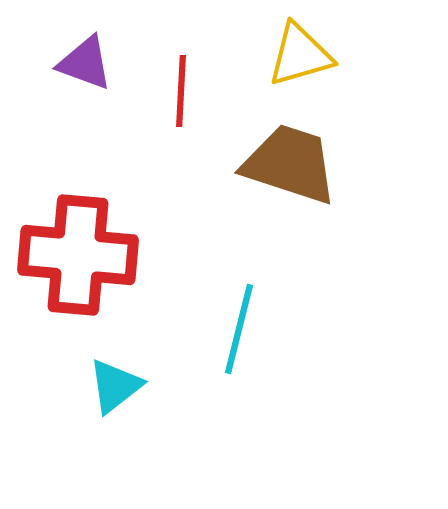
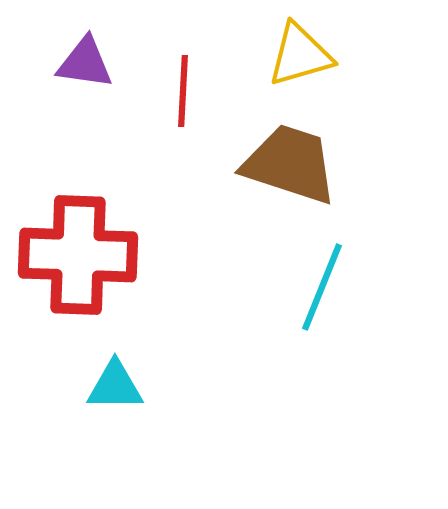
purple triangle: rotated 12 degrees counterclockwise
red line: moved 2 px right
red cross: rotated 3 degrees counterclockwise
cyan line: moved 83 px right, 42 px up; rotated 8 degrees clockwise
cyan triangle: rotated 38 degrees clockwise
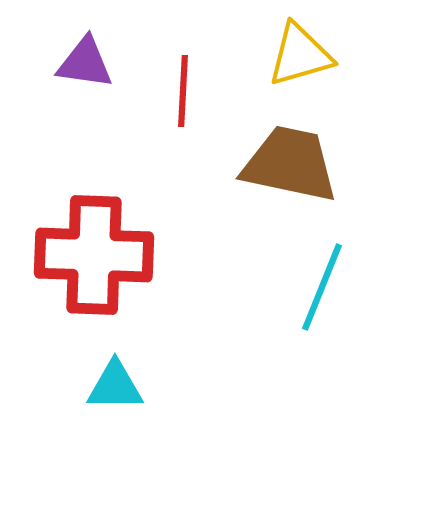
brown trapezoid: rotated 6 degrees counterclockwise
red cross: moved 16 px right
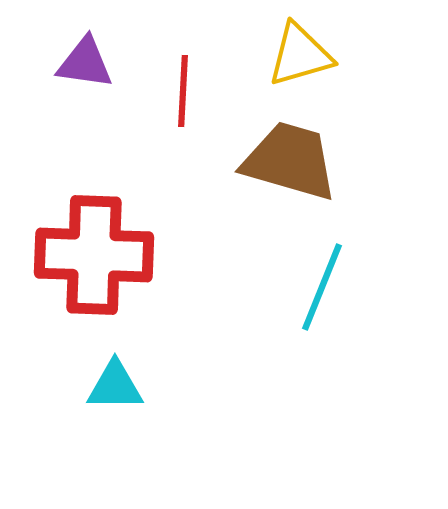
brown trapezoid: moved 3 px up; rotated 4 degrees clockwise
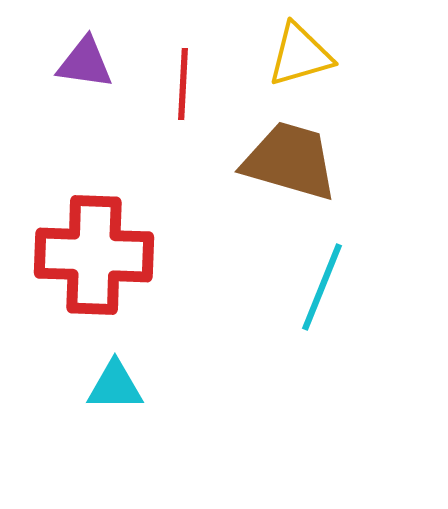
red line: moved 7 px up
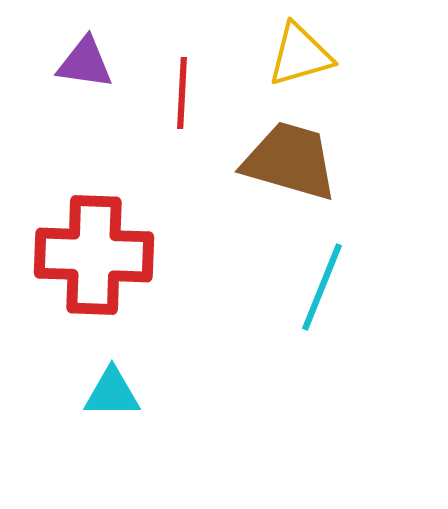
red line: moved 1 px left, 9 px down
cyan triangle: moved 3 px left, 7 px down
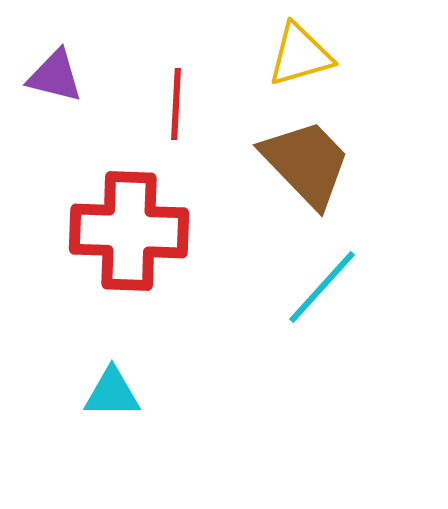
purple triangle: moved 30 px left, 13 px down; rotated 6 degrees clockwise
red line: moved 6 px left, 11 px down
brown trapezoid: moved 16 px right, 2 px down; rotated 30 degrees clockwise
red cross: moved 35 px right, 24 px up
cyan line: rotated 20 degrees clockwise
